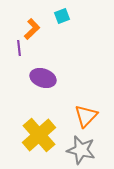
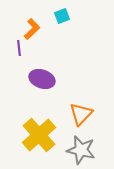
purple ellipse: moved 1 px left, 1 px down
orange triangle: moved 5 px left, 2 px up
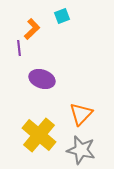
yellow cross: rotated 8 degrees counterclockwise
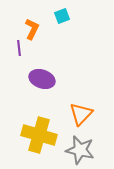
orange L-shape: rotated 20 degrees counterclockwise
yellow cross: rotated 24 degrees counterclockwise
gray star: moved 1 px left
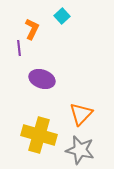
cyan square: rotated 21 degrees counterclockwise
